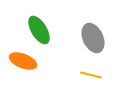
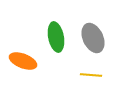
green ellipse: moved 17 px right, 7 px down; rotated 20 degrees clockwise
yellow line: rotated 10 degrees counterclockwise
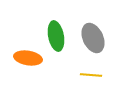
green ellipse: moved 1 px up
orange ellipse: moved 5 px right, 3 px up; rotated 12 degrees counterclockwise
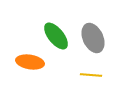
green ellipse: rotated 28 degrees counterclockwise
orange ellipse: moved 2 px right, 4 px down
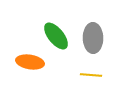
gray ellipse: rotated 24 degrees clockwise
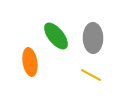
orange ellipse: rotated 72 degrees clockwise
yellow line: rotated 25 degrees clockwise
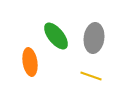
gray ellipse: moved 1 px right; rotated 8 degrees clockwise
yellow line: moved 1 px down; rotated 10 degrees counterclockwise
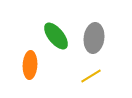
orange ellipse: moved 3 px down; rotated 12 degrees clockwise
yellow line: rotated 50 degrees counterclockwise
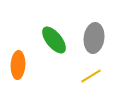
green ellipse: moved 2 px left, 4 px down
orange ellipse: moved 12 px left
